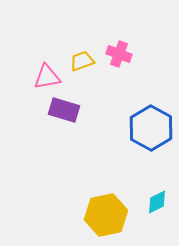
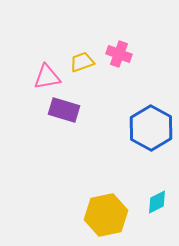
yellow trapezoid: moved 1 px down
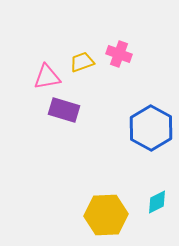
yellow hexagon: rotated 9 degrees clockwise
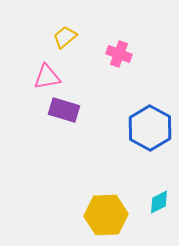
yellow trapezoid: moved 17 px left, 25 px up; rotated 20 degrees counterclockwise
blue hexagon: moved 1 px left
cyan diamond: moved 2 px right
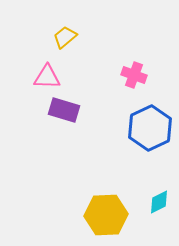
pink cross: moved 15 px right, 21 px down
pink triangle: rotated 12 degrees clockwise
blue hexagon: rotated 6 degrees clockwise
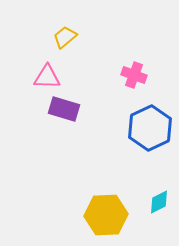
purple rectangle: moved 1 px up
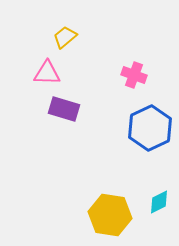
pink triangle: moved 4 px up
yellow hexagon: moved 4 px right; rotated 12 degrees clockwise
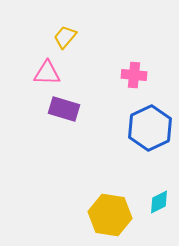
yellow trapezoid: rotated 10 degrees counterclockwise
pink cross: rotated 15 degrees counterclockwise
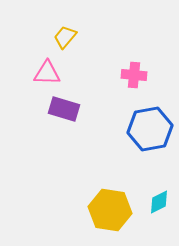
blue hexagon: moved 1 px down; rotated 15 degrees clockwise
yellow hexagon: moved 5 px up
